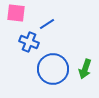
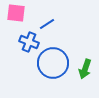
blue circle: moved 6 px up
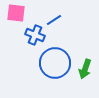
blue line: moved 7 px right, 4 px up
blue cross: moved 6 px right, 7 px up
blue circle: moved 2 px right
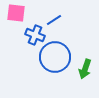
blue circle: moved 6 px up
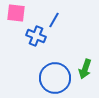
blue line: rotated 28 degrees counterclockwise
blue cross: moved 1 px right, 1 px down
blue circle: moved 21 px down
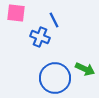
blue line: rotated 56 degrees counterclockwise
blue cross: moved 4 px right, 1 px down
green arrow: rotated 84 degrees counterclockwise
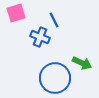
pink square: rotated 24 degrees counterclockwise
green arrow: moved 3 px left, 6 px up
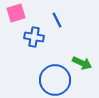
blue line: moved 3 px right
blue cross: moved 6 px left; rotated 12 degrees counterclockwise
blue circle: moved 2 px down
